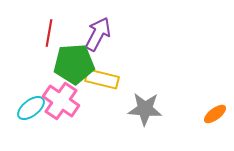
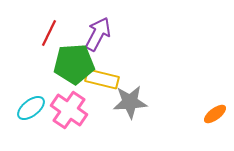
red line: rotated 16 degrees clockwise
pink cross: moved 8 px right, 9 px down
gray star: moved 15 px left, 7 px up; rotated 8 degrees counterclockwise
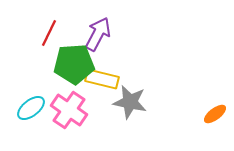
gray star: rotated 16 degrees clockwise
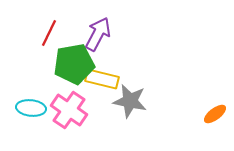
green pentagon: rotated 6 degrees counterclockwise
gray star: moved 1 px up
cyan ellipse: rotated 44 degrees clockwise
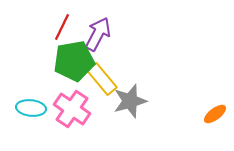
red line: moved 13 px right, 6 px up
green pentagon: moved 3 px up
yellow rectangle: rotated 36 degrees clockwise
gray star: rotated 28 degrees counterclockwise
pink cross: moved 3 px right, 1 px up
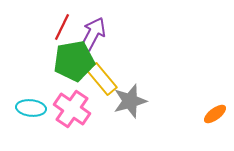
purple arrow: moved 5 px left
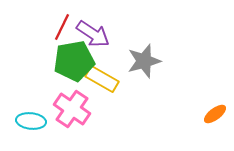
purple arrow: rotated 96 degrees clockwise
yellow rectangle: rotated 20 degrees counterclockwise
gray star: moved 14 px right, 40 px up
cyan ellipse: moved 13 px down
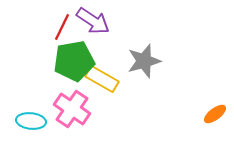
purple arrow: moved 13 px up
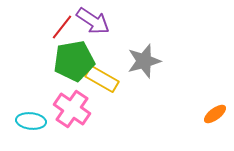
red line: rotated 12 degrees clockwise
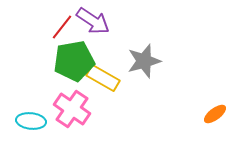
yellow rectangle: moved 1 px right, 1 px up
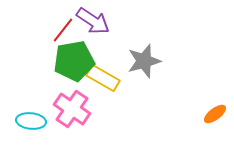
red line: moved 1 px right, 3 px down
